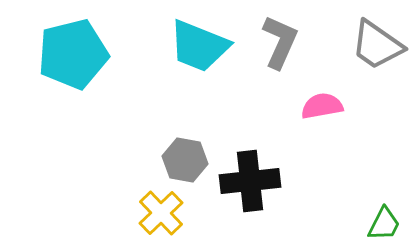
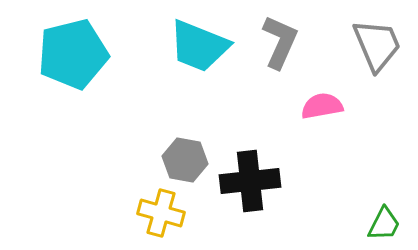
gray trapezoid: rotated 148 degrees counterclockwise
yellow cross: rotated 30 degrees counterclockwise
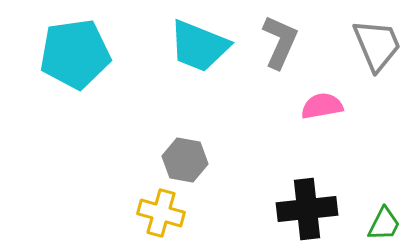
cyan pentagon: moved 2 px right; rotated 6 degrees clockwise
black cross: moved 57 px right, 28 px down
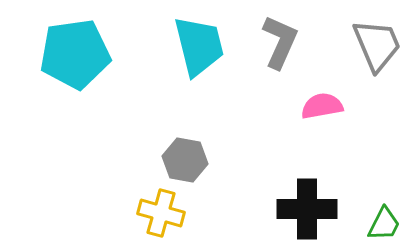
cyan trapezoid: rotated 126 degrees counterclockwise
black cross: rotated 6 degrees clockwise
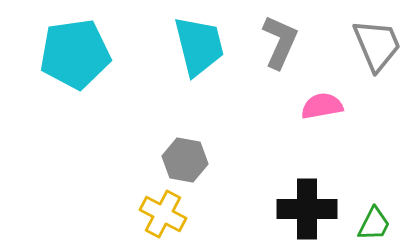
yellow cross: moved 2 px right, 1 px down; rotated 12 degrees clockwise
green trapezoid: moved 10 px left
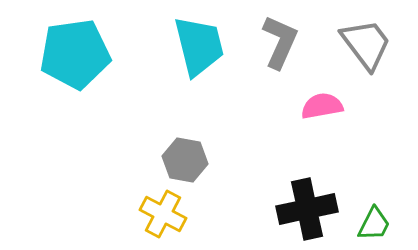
gray trapezoid: moved 11 px left, 1 px up; rotated 14 degrees counterclockwise
black cross: rotated 12 degrees counterclockwise
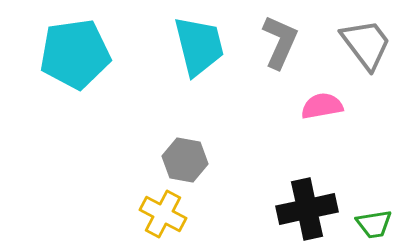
green trapezoid: rotated 54 degrees clockwise
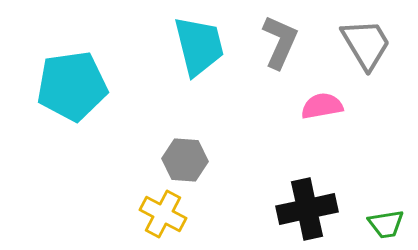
gray trapezoid: rotated 6 degrees clockwise
cyan pentagon: moved 3 px left, 32 px down
gray hexagon: rotated 6 degrees counterclockwise
green trapezoid: moved 12 px right
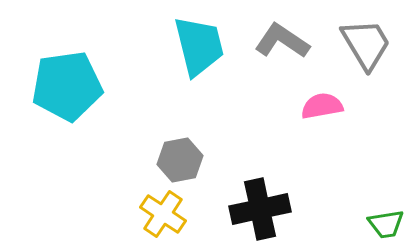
gray L-shape: moved 2 px right, 1 px up; rotated 80 degrees counterclockwise
cyan pentagon: moved 5 px left
gray hexagon: moved 5 px left; rotated 15 degrees counterclockwise
black cross: moved 47 px left
yellow cross: rotated 6 degrees clockwise
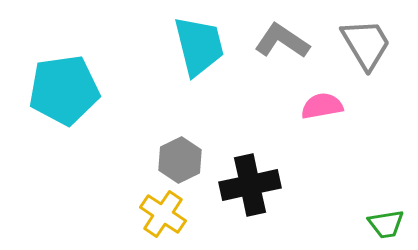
cyan pentagon: moved 3 px left, 4 px down
gray hexagon: rotated 15 degrees counterclockwise
black cross: moved 10 px left, 24 px up
